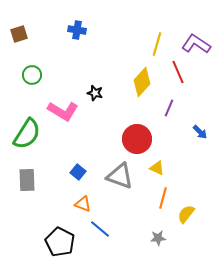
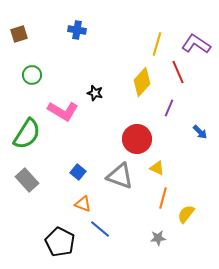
gray rectangle: rotated 40 degrees counterclockwise
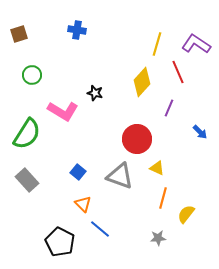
orange triangle: rotated 24 degrees clockwise
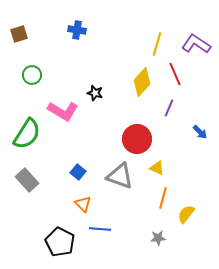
red line: moved 3 px left, 2 px down
blue line: rotated 35 degrees counterclockwise
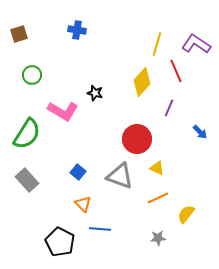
red line: moved 1 px right, 3 px up
orange line: moved 5 px left; rotated 50 degrees clockwise
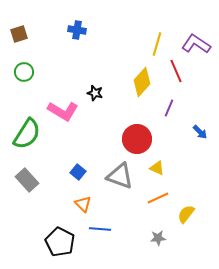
green circle: moved 8 px left, 3 px up
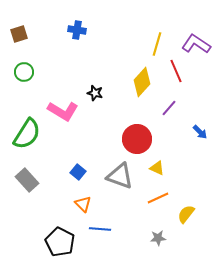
purple line: rotated 18 degrees clockwise
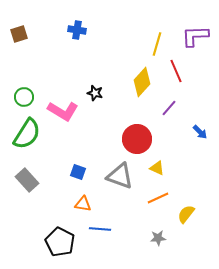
purple L-shape: moved 1 px left, 8 px up; rotated 36 degrees counterclockwise
green circle: moved 25 px down
blue square: rotated 21 degrees counterclockwise
orange triangle: rotated 36 degrees counterclockwise
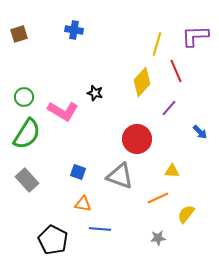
blue cross: moved 3 px left
yellow triangle: moved 15 px right, 3 px down; rotated 21 degrees counterclockwise
black pentagon: moved 7 px left, 2 px up
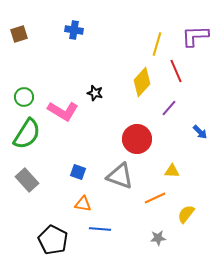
orange line: moved 3 px left
